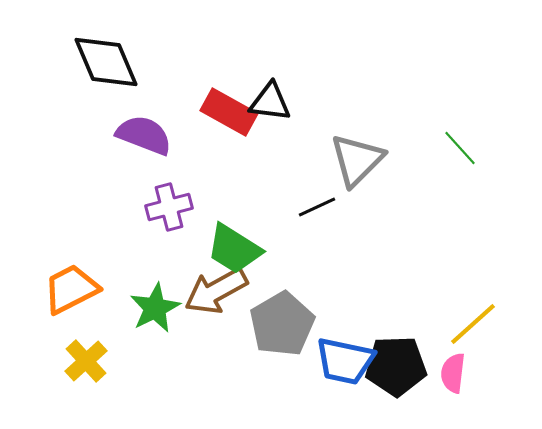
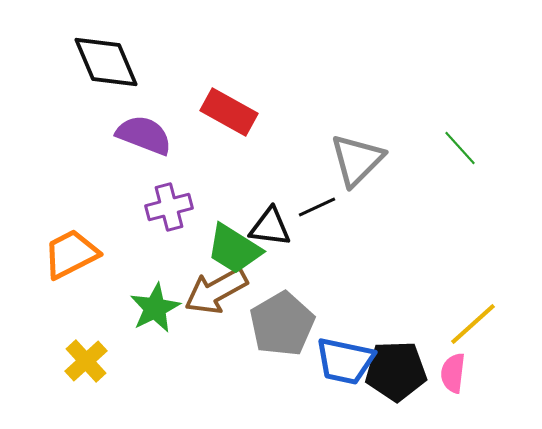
black triangle: moved 125 px down
orange trapezoid: moved 35 px up
black pentagon: moved 5 px down
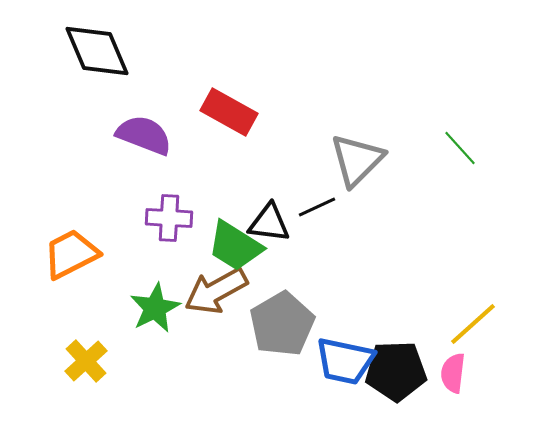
black diamond: moved 9 px left, 11 px up
purple cross: moved 11 px down; rotated 18 degrees clockwise
black triangle: moved 1 px left, 4 px up
green trapezoid: moved 1 px right, 3 px up
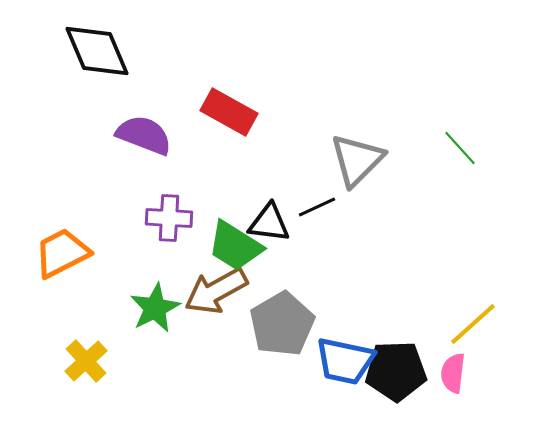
orange trapezoid: moved 9 px left, 1 px up
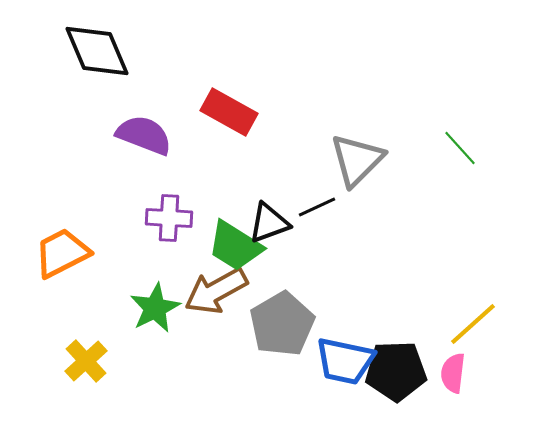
black triangle: rotated 27 degrees counterclockwise
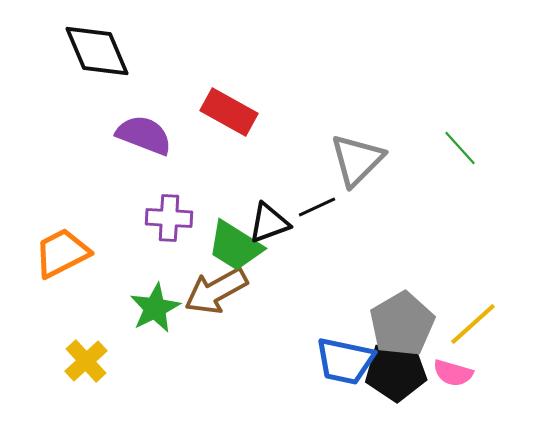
gray pentagon: moved 120 px right
pink semicircle: rotated 81 degrees counterclockwise
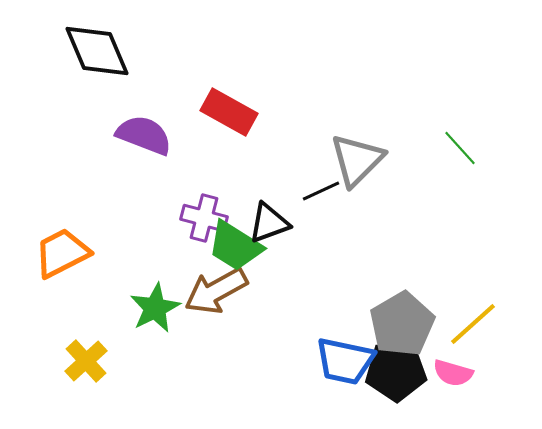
black line: moved 4 px right, 16 px up
purple cross: moved 35 px right; rotated 12 degrees clockwise
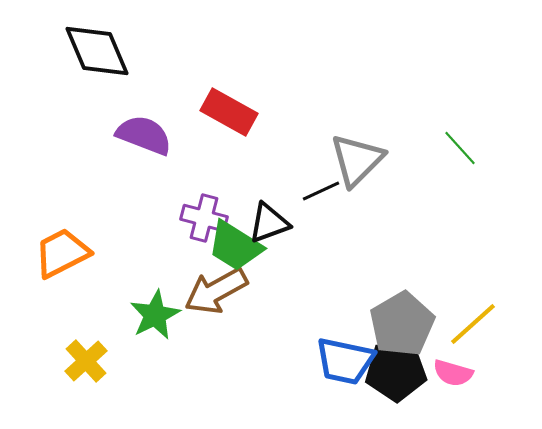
green star: moved 7 px down
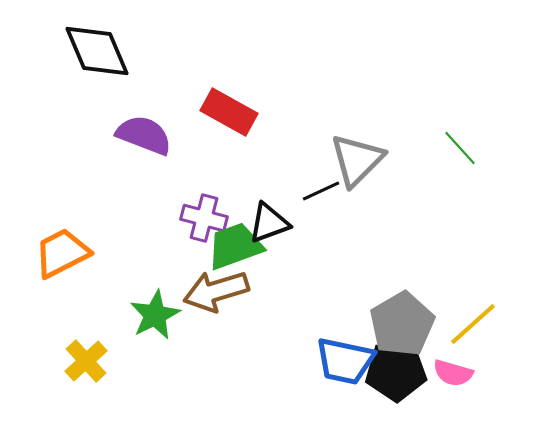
green trapezoid: rotated 128 degrees clockwise
brown arrow: rotated 12 degrees clockwise
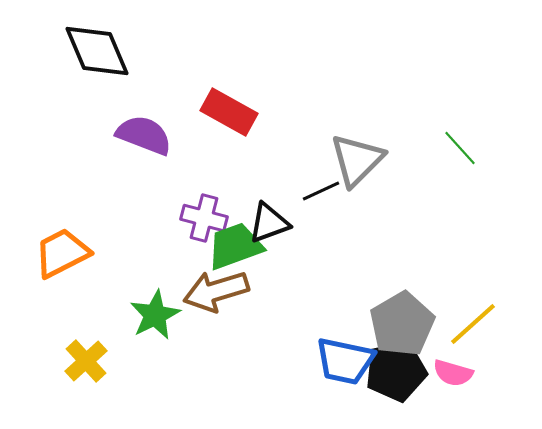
black pentagon: rotated 10 degrees counterclockwise
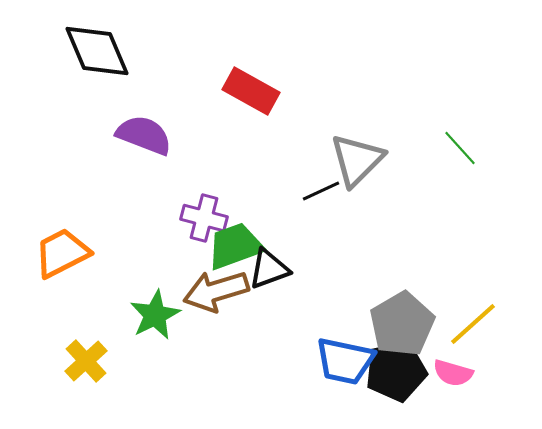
red rectangle: moved 22 px right, 21 px up
black triangle: moved 46 px down
